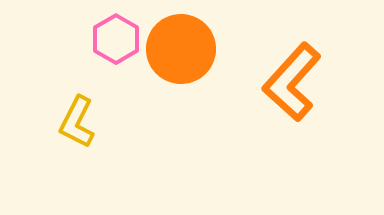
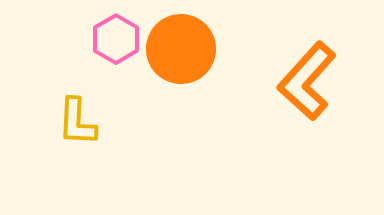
orange L-shape: moved 15 px right, 1 px up
yellow L-shape: rotated 24 degrees counterclockwise
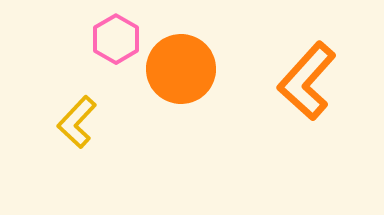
orange circle: moved 20 px down
yellow L-shape: rotated 40 degrees clockwise
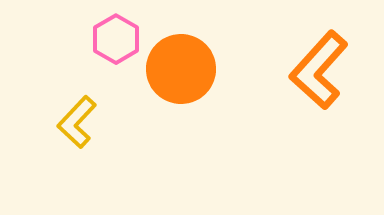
orange L-shape: moved 12 px right, 11 px up
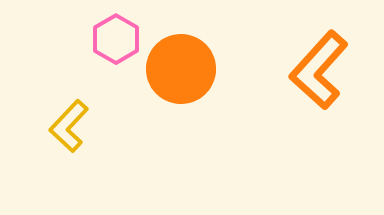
yellow L-shape: moved 8 px left, 4 px down
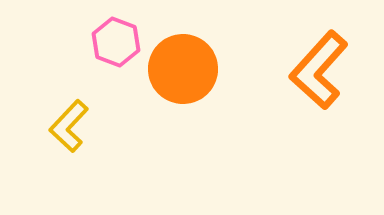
pink hexagon: moved 3 px down; rotated 9 degrees counterclockwise
orange circle: moved 2 px right
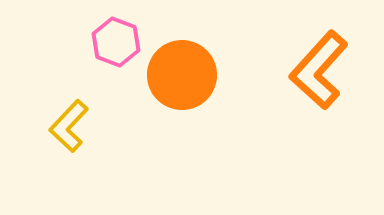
orange circle: moved 1 px left, 6 px down
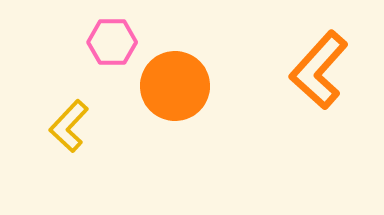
pink hexagon: moved 4 px left; rotated 21 degrees counterclockwise
orange circle: moved 7 px left, 11 px down
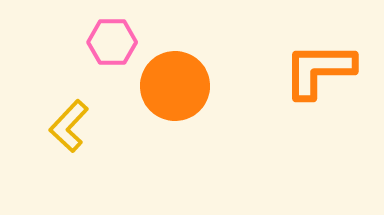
orange L-shape: rotated 48 degrees clockwise
